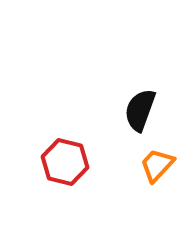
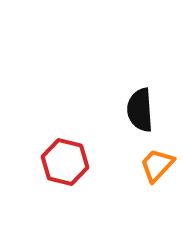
black semicircle: rotated 24 degrees counterclockwise
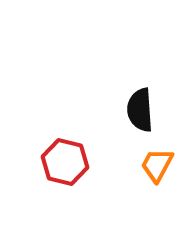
orange trapezoid: rotated 15 degrees counterclockwise
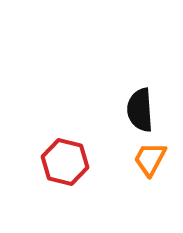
orange trapezoid: moved 7 px left, 6 px up
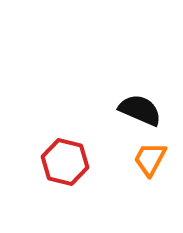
black semicircle: rotated 117 degrees clockwise
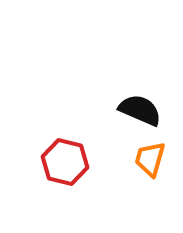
orange trapezoid: rotated 12 degrees counterclockwise
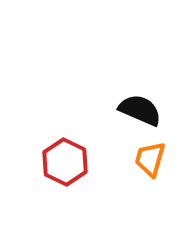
red hexagon: rotated 12 degrees clockwise
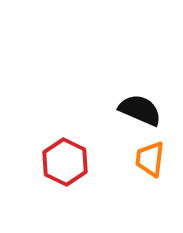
orange trapezoid: rotated 9 degrees counterclockwise
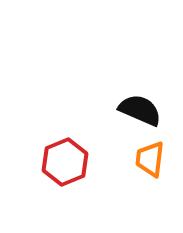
red hexagon: rotated 12 degrees clockwise
